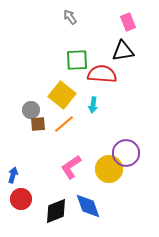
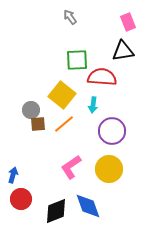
red semicircle: moved 3 px down
purple circle: moved 14 px left, 22 px up
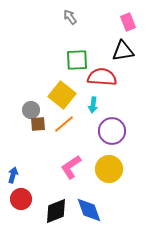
blue diamond: moved 1 px right, 4 px down
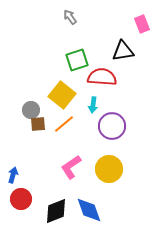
pink rectangle: moved 14 px right, 2 px down
green square: rotated 15 degrees counterclockwise
purple circle: moved 5 px up
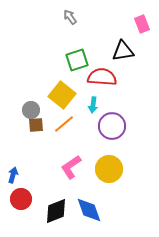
brown square: moved 2 px left, 1 px down
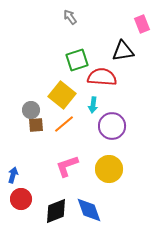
pink L-shape: moved 4 px left, 1 px up; rotated 15 degrees clockwise
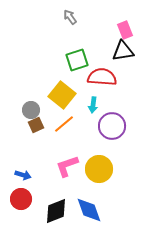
pink rectangle: moved 17 px left, 6 px down
brown square: rotated 21 degrees counterclockwise
yellow circle: moved 10 px left
blue arrow: moved 10 px right; rotated 91 degrees clockwise
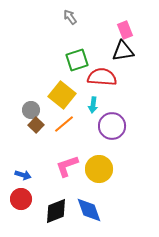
brown square: rotated 21 degrees counterclockwise
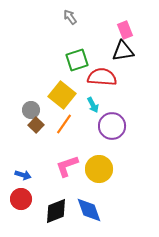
cyan arrow: rotated 35 degrees counterclockwise
orange line: rotated 15 degrees counterclockwise
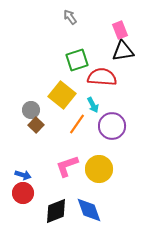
pink rectangle: moved 5 px left
orange line: moved 13 px right
red circle: moved 2 px right, 6 px up
